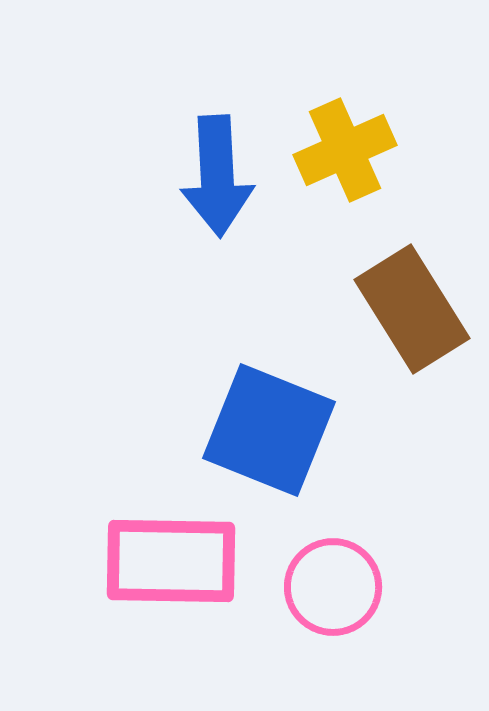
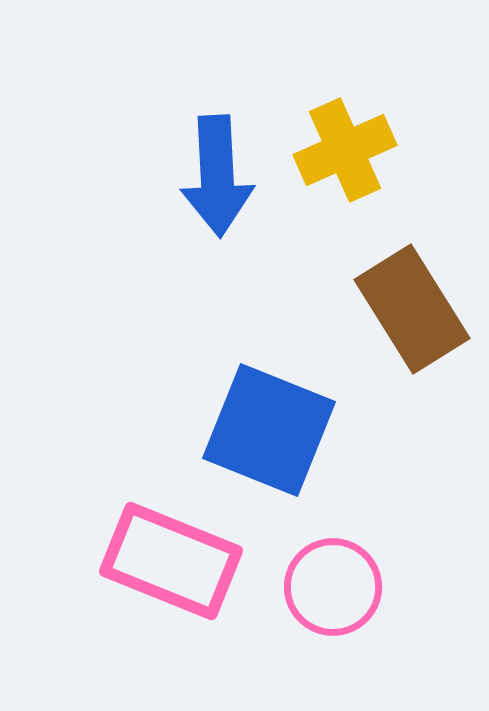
pink rectangle: rotated 21 degrees clockwise
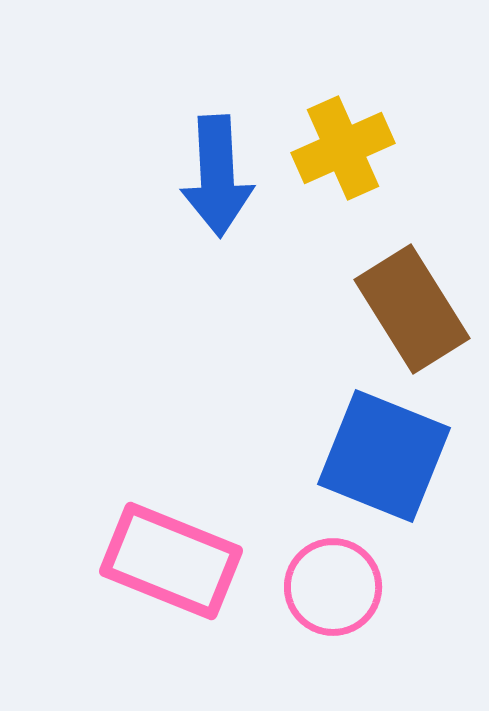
yellow cross: moved 2 px left, 2 px up
blue square: moved 115 px right, 26 px down
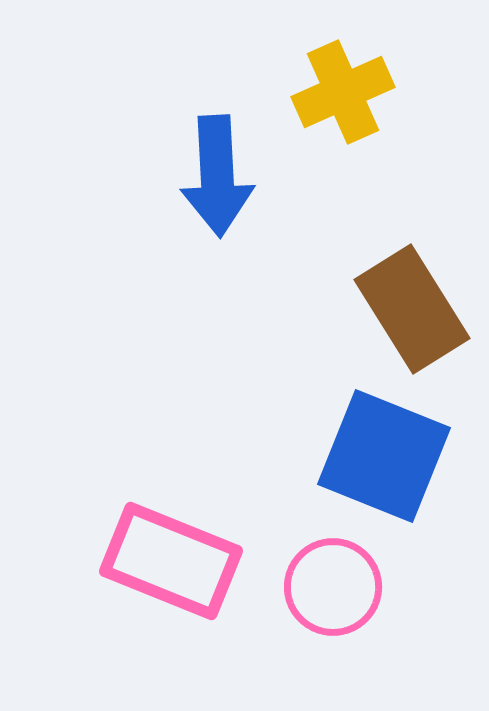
yellow cross: moved 56 px up
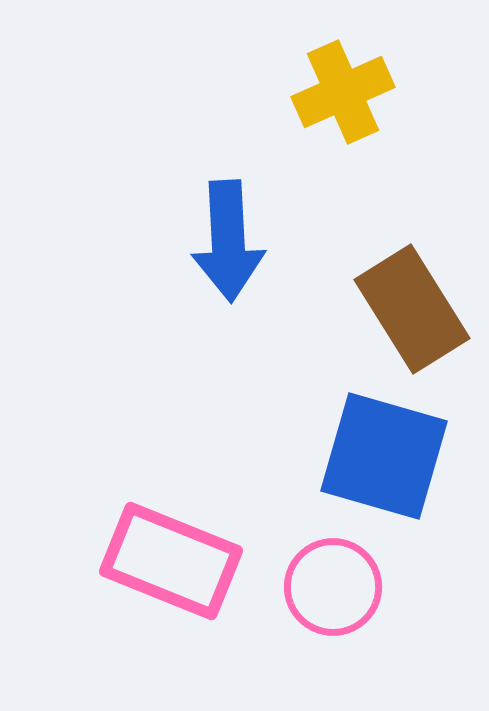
blue arrow: moved 11 px right, 65 px down
blue square: rotated 6 degrees counterclockwise
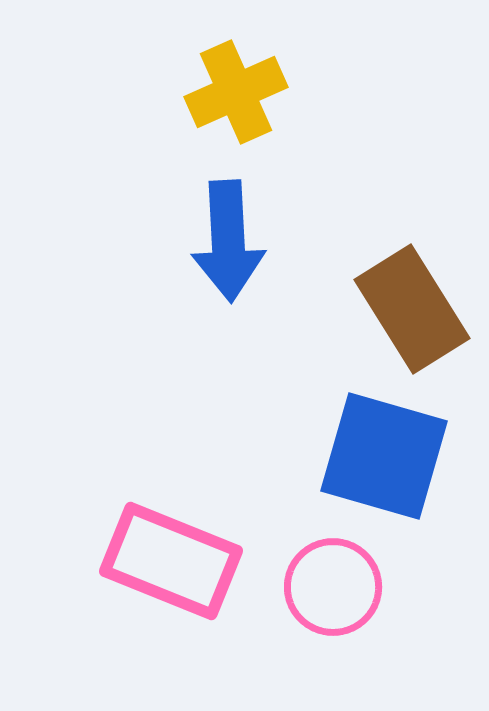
yellow cross: moved 107 px left
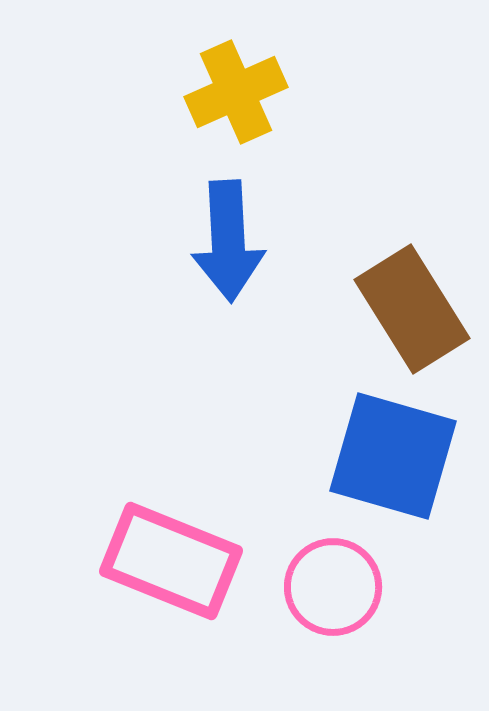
blue square: moved 9 px right
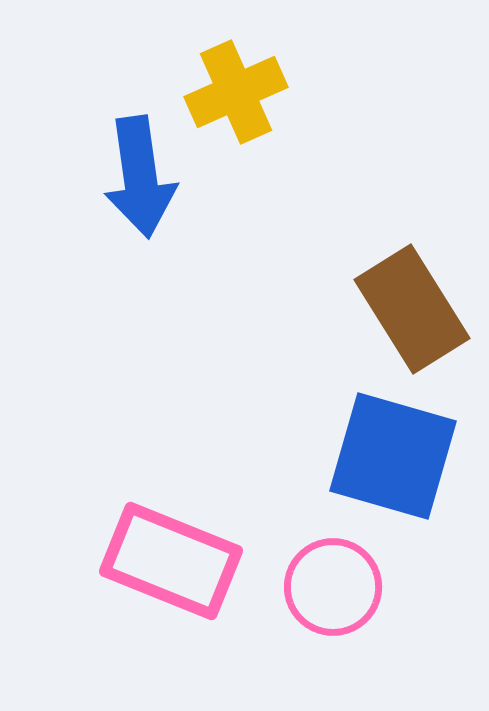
blue arrow: moved 88 px left, 64 px up; rotated 5 degrees counterclockwise
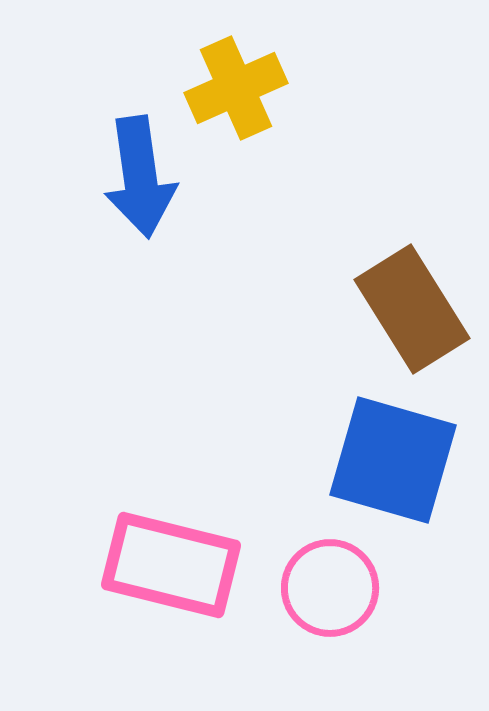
yellow cross: moved 4 px up
blue square: moved 4 px down
pink rectangle: moved 4 px down; rotated 8 degrees counterclockwise
pink circle: moved 3 px left, 1 px down
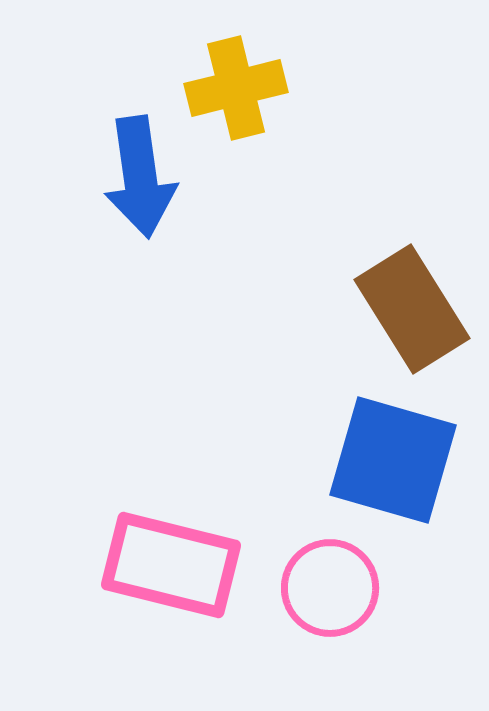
yellow cross: rotated 10 degrees clockwise
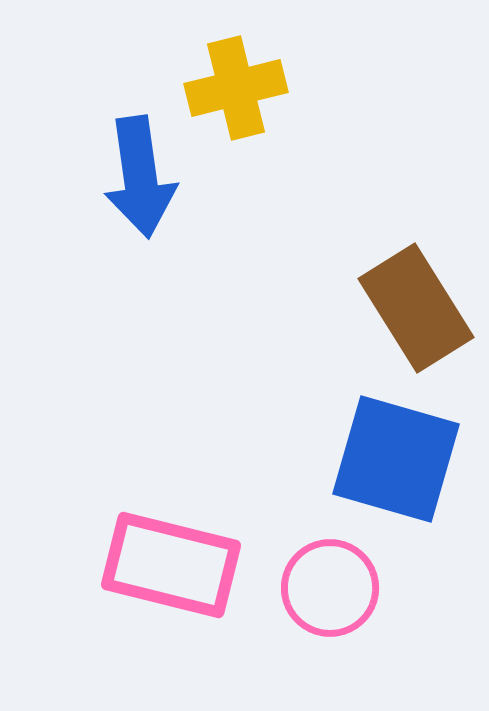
brown rectangle: moved 4 px right, 1 px up
blue square: moved 3 px right, 1 px up
